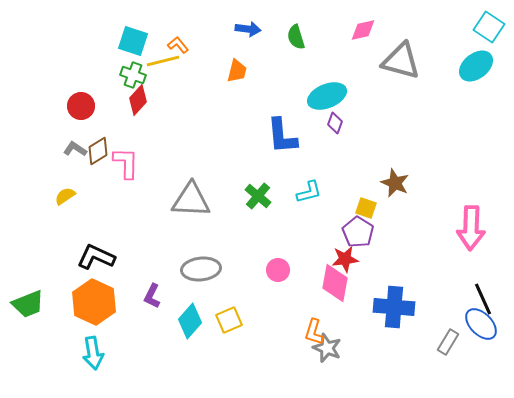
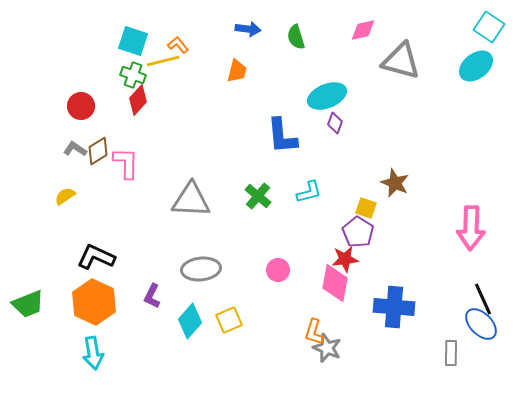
gray rectangle at (448, 342): moved 3 px right, 11 px down; rotated 30 degrees counterclockwise
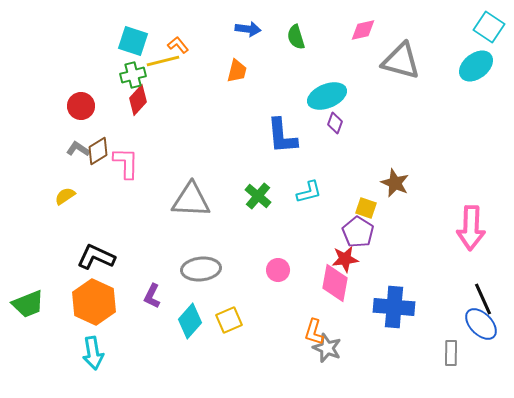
green cross at (133, 75): rotated 35 degrees counterclockwise
gray L-shape at (75, 149): moved 3 px right
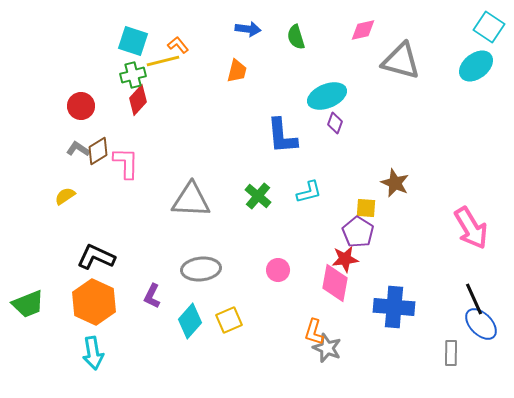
yellow square at (366, 208): rotated 15 degrees counterclockwise
pink arrow at (471, 228): rotated 33 degrees counterclockwise
black line at (483, 299): moved 9 px left
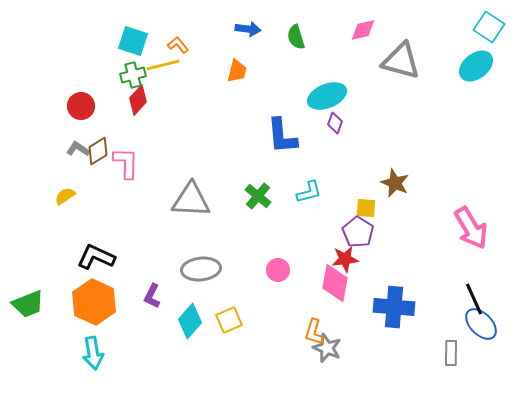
yellow line at (163, 61): moved 4 px down
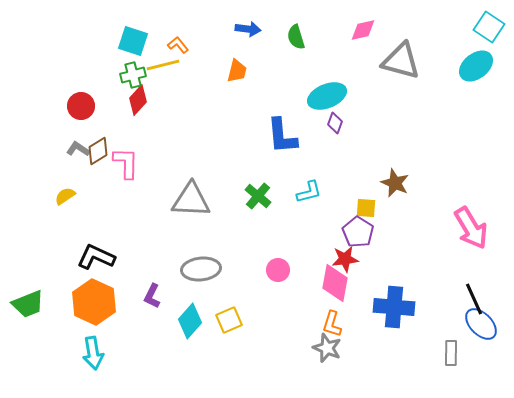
orange L-shape at (314, 332): moved 18 px right, 8 px up
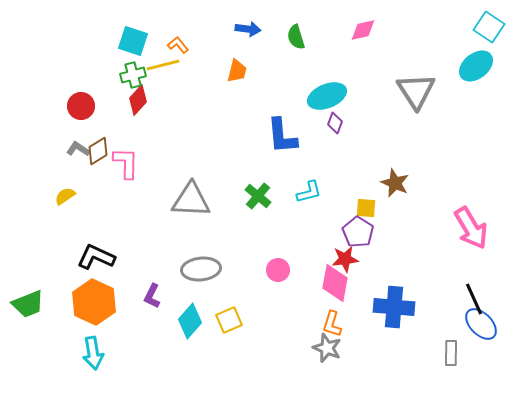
gray triangle at (401, 61): moved 15 px right, 30 px down; rotated 42 degrees clockwise
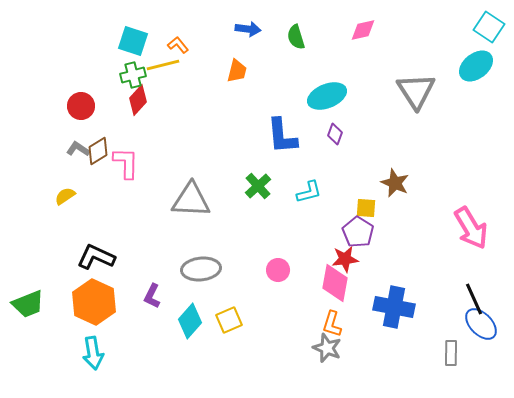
purple diamond at (335, 123): moved 11 px down
green cross at (258, 196): moved 10 px up; rotated 8 degrees clockwise
blue cross at (394, 307): rotated 6 degrees clockwise
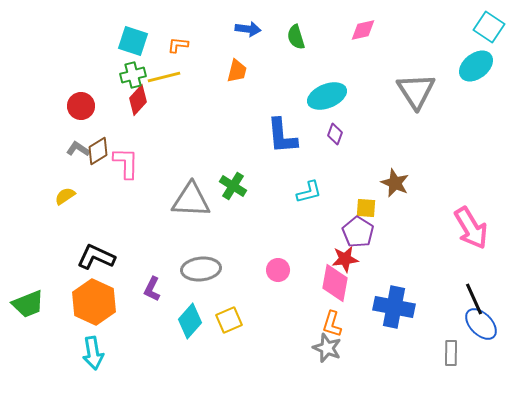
orange L-shape at (178, 45): rotated 45 degrees counterclockwise
yellow line at (163, 65): moved 1 px right, 12 px down
green cross at (258, 186): moved 25 px left; rotated 16 degrees counterclockwise
purple L-shape at (152, 296): moved 7 px up
